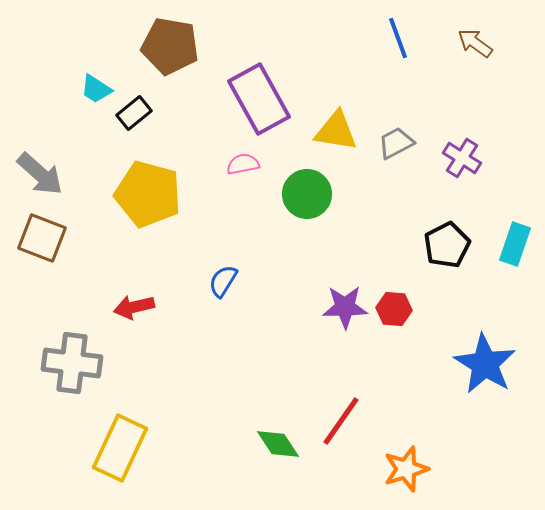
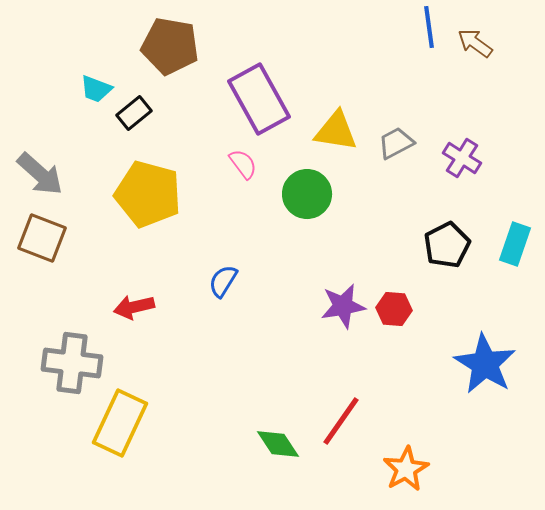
blue line: moved 31 px right, 11 px up; rotated 12 degrees clockwise
cyan trapezoid: rotated 12 degrees counterclockwise
pink semicircle: rotated 64 degrees clockwise
purple star: moved 2 px left, 1 px up; rotated 9 degrees counterclockwise
yellow rectangle: moved 25 px up
orange star: rotated 12 degrees counterclockwise
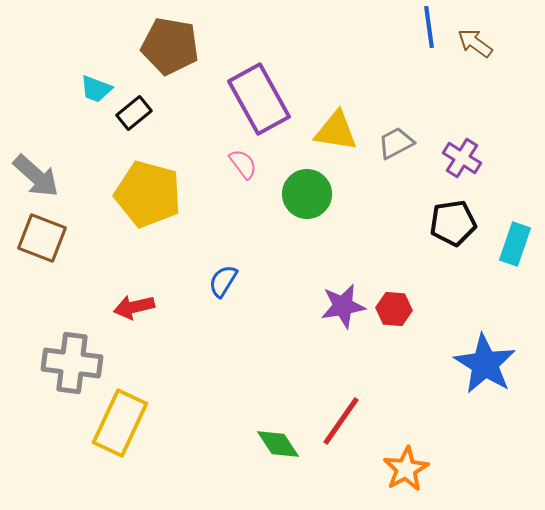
gray arrow: moved 4 px left, 2 px down
black pentagon: moved 6 px right, 22 px up; rotated 18 degrees clockwise
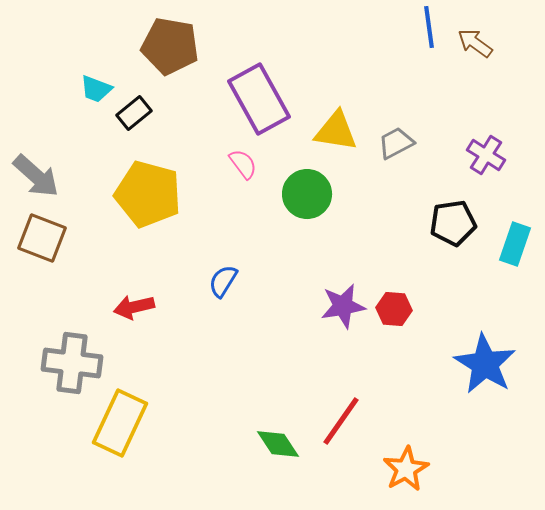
purple cross: moved 24 px right, 3 px up
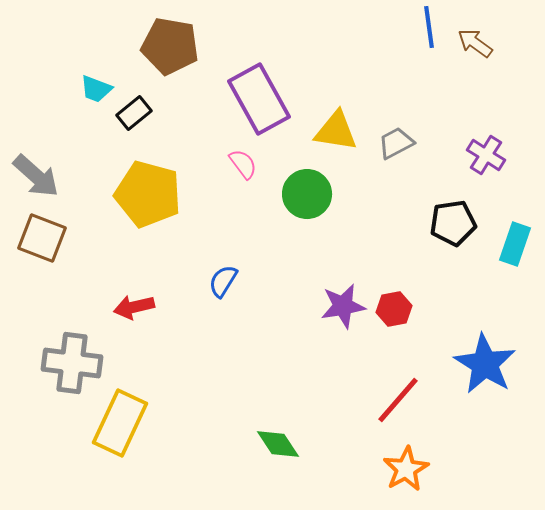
red hexagon: rotated 16 degrees counterclockwise
red line: moved 57 px right, 21 px up; rotated 6 degrees clockwise
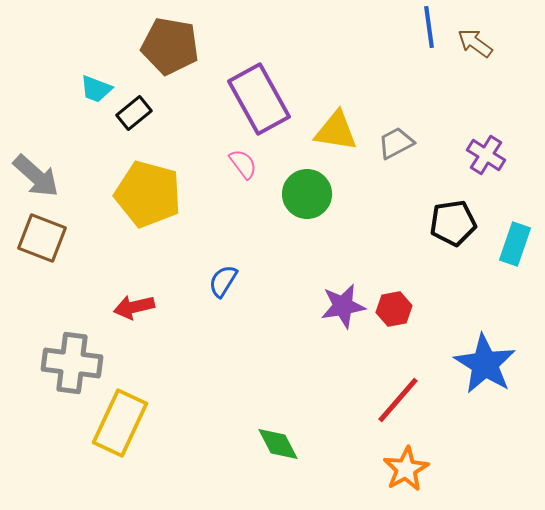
green diamond: rotated 6 degrees clockwise
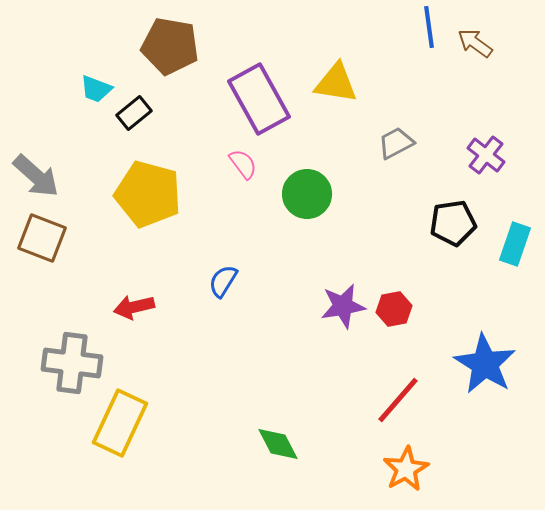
yellow triangle: moved 48 px up
purple cross: rotated 6 degrees clockwise
